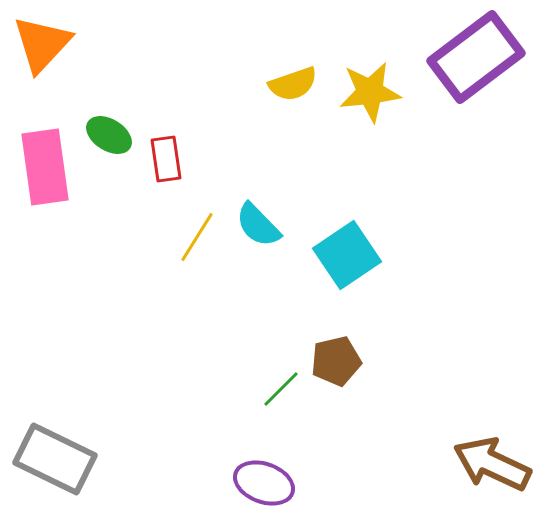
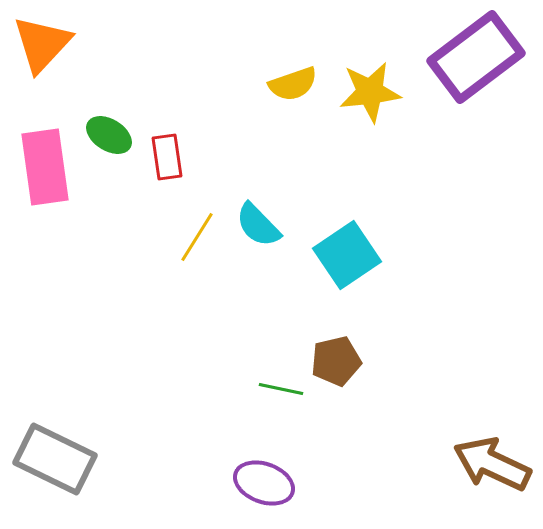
red rectangle: moved 1 px right, 2 px up
green line: rotated 57 degrees clockwise
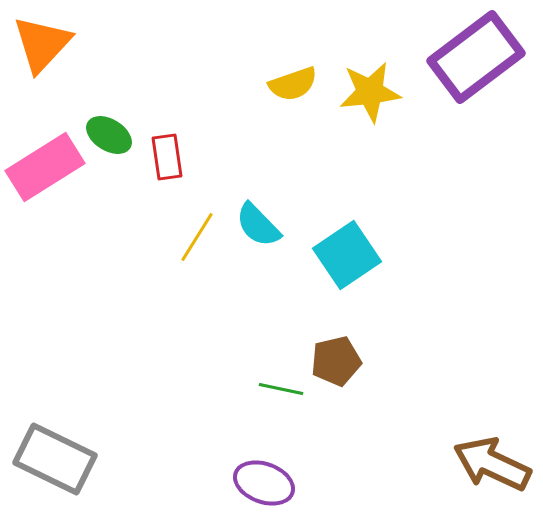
pink rectangle: rotated 66 degrees clockwise
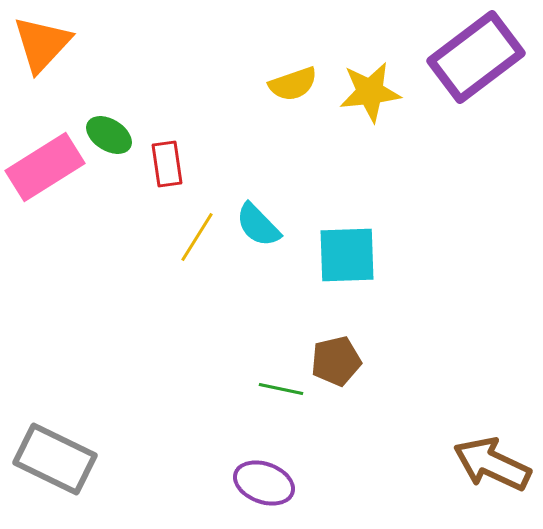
red rectangle: moved 7 px down
cyan square: rotated 32 degrees clockwise
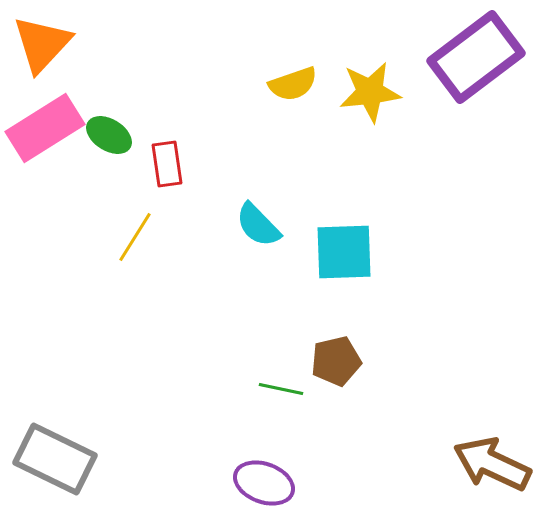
pink rectangle: moved 39 px up
yellow line: moved 62 px left
cyan square: moved 3 px left, 3 px up
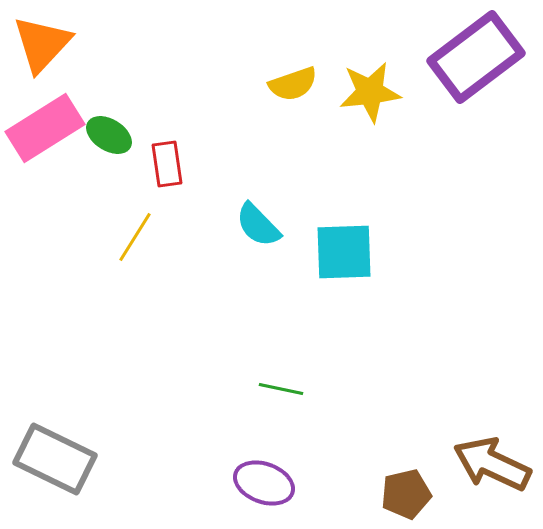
brown pentagon: moved 70 px right, 133 px down
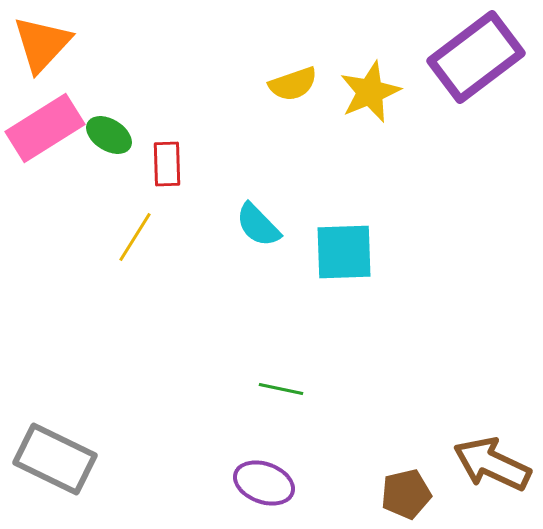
yellow star: rotated 16 degrees counterclockwise
red rectangle: rotated 6 degrees clockwise
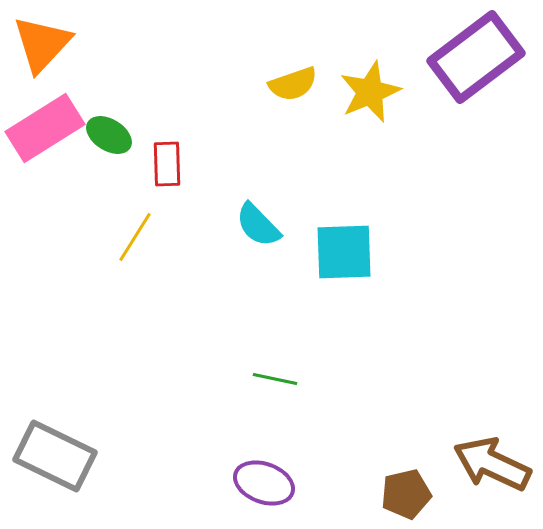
green line: moved 6 px left, 10 px up
gray rectangle: moved 3 px up
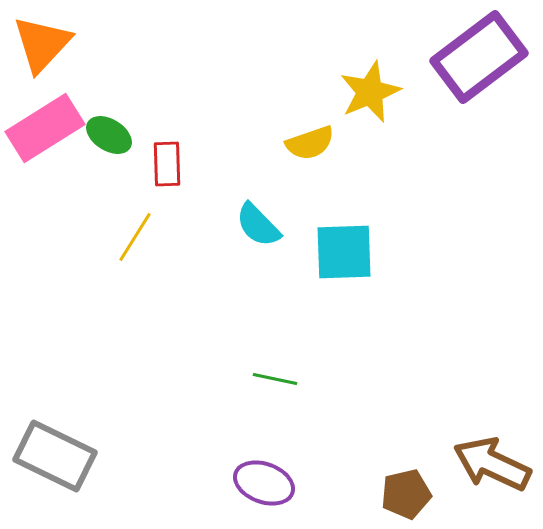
purple rectangle: moved 3 px right
yellow semicircle: moved 17 px right, 59 px down
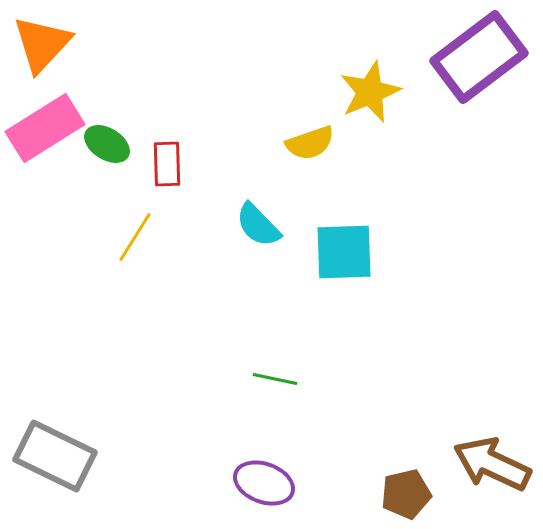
green ellipse: moved 2 px left, 9 px down
